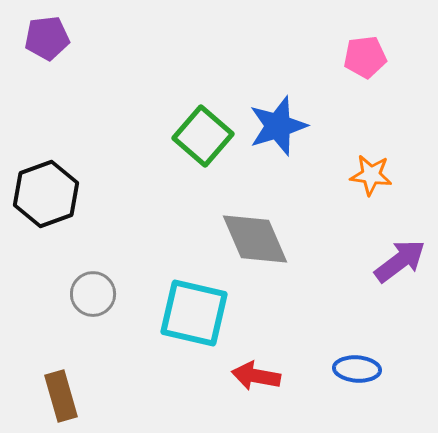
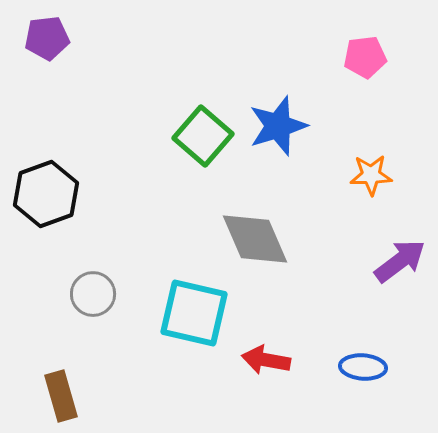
orange star: rotated 9 degrees counterclockwise
blue ellipse: moved 6 px right, 2 px up
red arrow: moved 10 px right, 16 px up
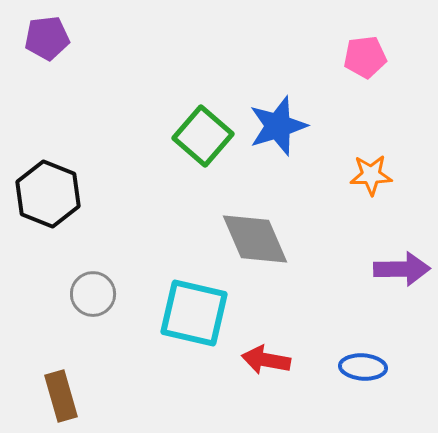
black hexagon: moved 2 px right; rotated 18 degrees counterclockwise
purple arrow: moved 2 px right, 8 px down; rotated 36 degrees clockwise
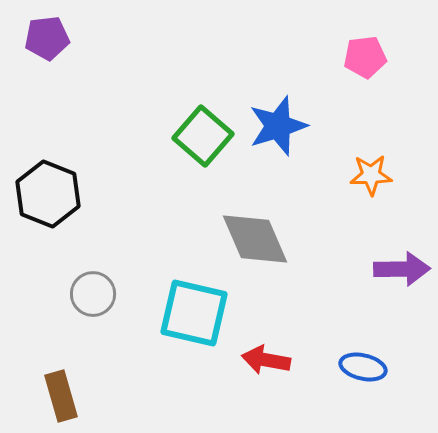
blue ellipse: rotated 9 degrees clockwise
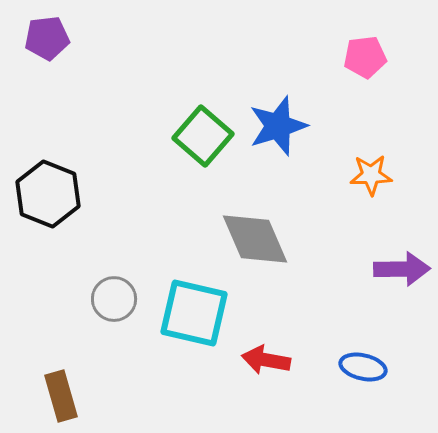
gray circle: moved 21 px right, 5 px down
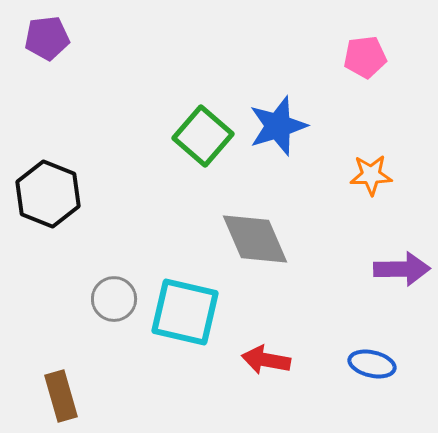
cyan square: moved 9 px left, 1 px up
blue ellipse: moved 9 px right, 3 px up
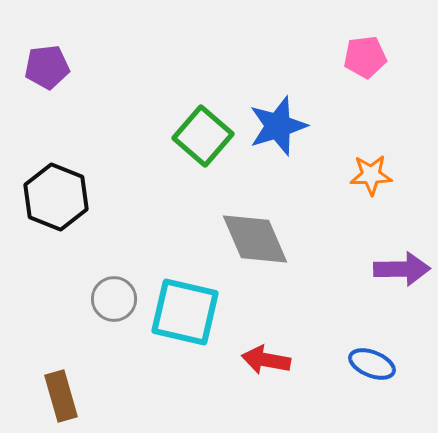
purple pentagon: moved 29 px down
black hexagon: moved 8 px right, 3 px down
blue ellipse: rotated 9 degrees clockwise
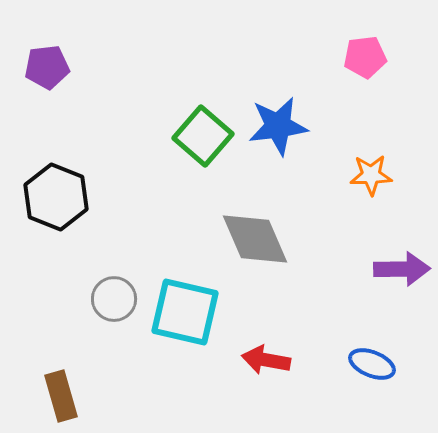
blue star: rotated 10 degrees clockwise
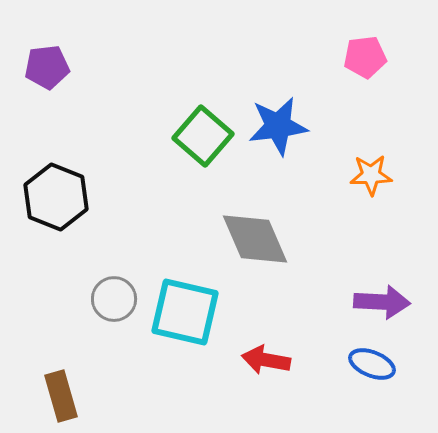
purple arrow: moved 20 px left, 33 px down; rotated 4 degrees clockwise
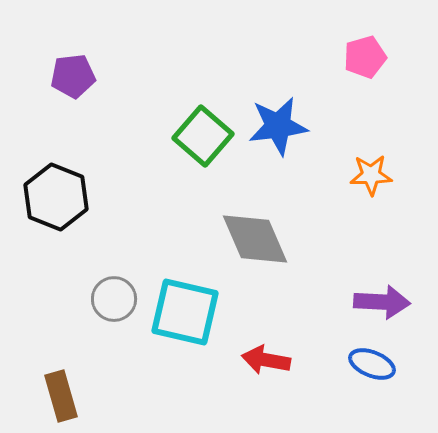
pink pentagon: rotated 9 degrees counterclockwise
purple pentagon: moved 26 px right, 9 px down
